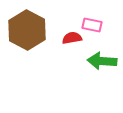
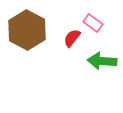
pink rectangle: moved 1 px right, 2 px up; rotated 24 degrees clockwise
red semicircle: rotated 42 degrees counterclockwise
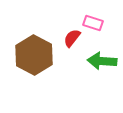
pink rectangle: rotated 18 degrees counterclockwise
brown hexagon: moved 7 px right, 25 px down
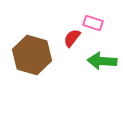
brown hexagon: moved 2 px left; rotated 12 degrees counterclockwise
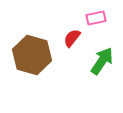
pink rectangle: moved 3 px right, 5 px up; rotated 30 degrees counterclockwise
green arrow: rotated 120 degrees clockwise
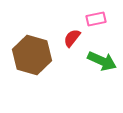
pink rectangle: moved 1 px down
green arrow: rotated 80 degrees clockwise
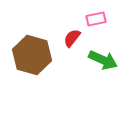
green arrow: moved 1 px right, 1 px up
